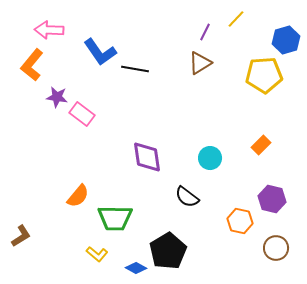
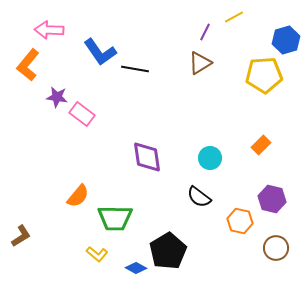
yellow line: moved 2 px left, 2 px up; rotated 18 degrees clockwise
orange L-shape: moved 4 px left
black semicircle: moved 12 px right
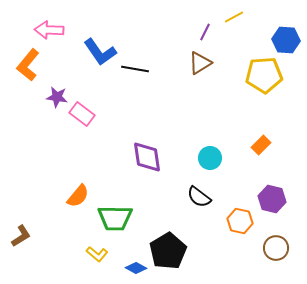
blue hexagon: rotated 20 degrees clockwise
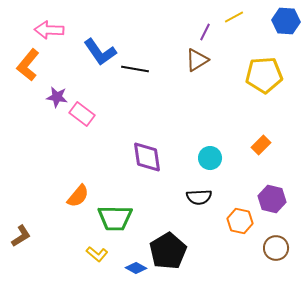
blue hexagon: moved 19 px up
brown triangle: moved 3 px left, 3 px up
black semicircle: rotated 40 degrees counterclockwise
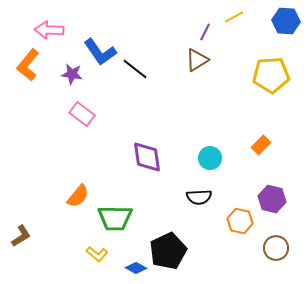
black line: rotated 28 degrees clockwise
yellow pentagon: moved 7 px right
purple star: moved 15 px right, 23 px up
black pentagon: rotated 6 degrees clockwise
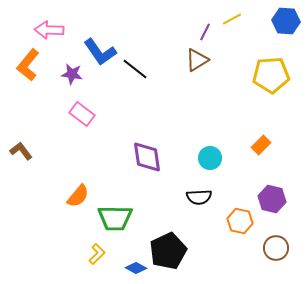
yellow line: moved 2 px left, 2 px down
brown L-shape: moved 85 px up; rotated 95 degrees counterclockwise
yellow L-shape: rotated 85 degrees counterclockwise
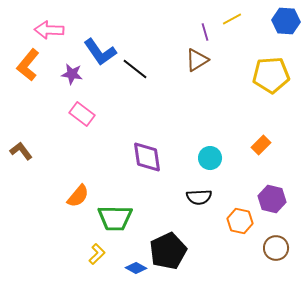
purple line: rotated 42 degrees counterclockwise
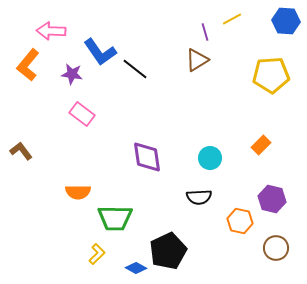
pink arrow: moved 2 px right, 1 px down
orange semicircle: moved 4 px up; rotated 50 degrees clockwise
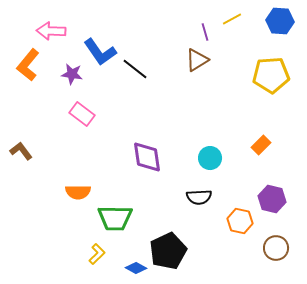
blue hexagon: moved 6 px left
